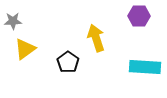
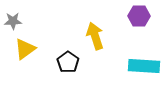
yellow arrow: moved 1 px left, 2 px up
cyan rectangle: moved 1 px left, 1 px up
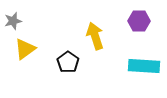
purple hexagon: moved 5 px down
gray star: rotated 12 degrees counterclockwise
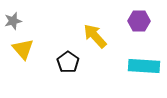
yellow arrow: rotated 24 degrees counterclockwise
yellow triangle: moved 2 px left; rotated 35 degrees counterclockwise
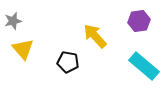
purple hexagon: rotated 10 degrees counterclockwise
black pentagon: rotated 25 degrees counterclockwise
cyan rectangle: rotated 36 degrees clockwise
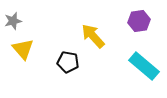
yellow arrow: moved 2 px left
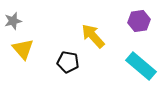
cyan rectangle: moved 3 px left
